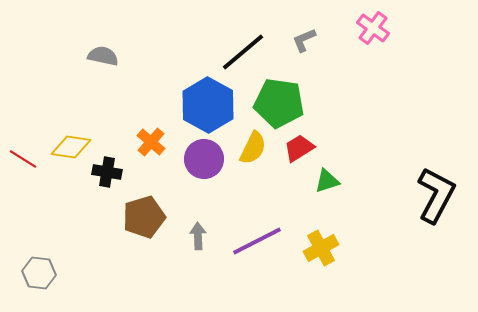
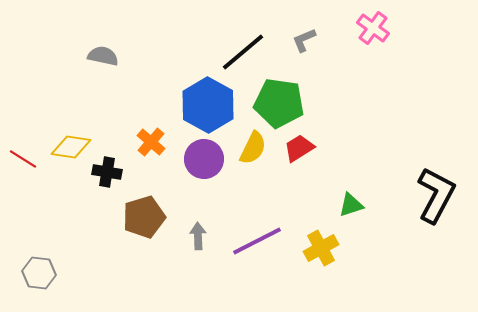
green triangle: moved 24 px right, 24 px down
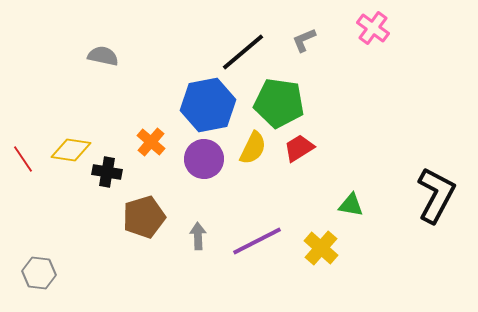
blue hexagon: rotated 20 degrees clockwise
yellow diamond: moved 3 px down
red line: rotated 24 degrees clockwise
green triangle: rotated 28 degrees clockwise
yellow cross: rotated 20 degrees counterclockwise
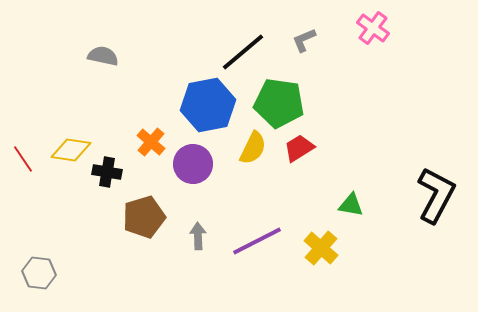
purple circle: moved 11 px left, 5 px down
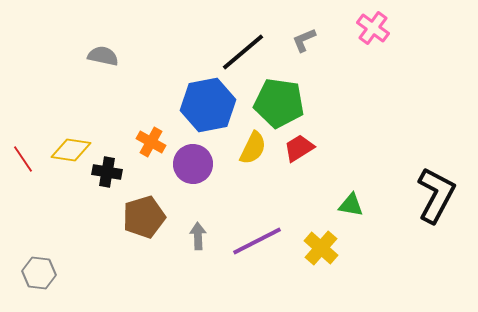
orange cross: rotated 12 degrees counterclockwise
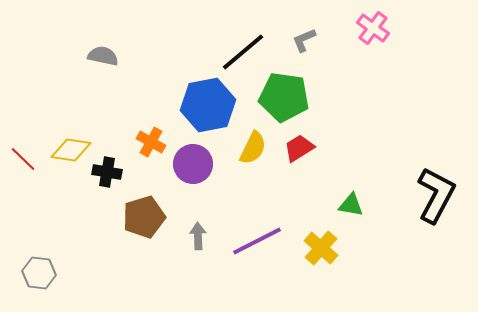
green pentagon: moved 5 px right, 6 px up
red line: rotated 12 degrees counterclockwise
